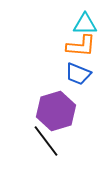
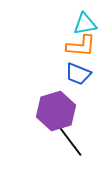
cyan triangle: rotated 10 degrees counterclockwise
black line: moved 24 px right
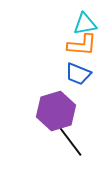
orange L-shape: moved 1 px right, 1 px up
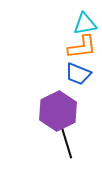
orange L-shape: moved 2 px down; rotated 12 degrees counterclockwise
purple hexagon: moved 2 px right; rotated 9 degrees counterclockwise
black line: moved 4 px left; rotated 20 degrees clockwise
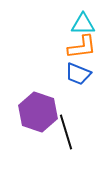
cyan triangle: moved 2 px left; rotated 10 degrees clockwise
purple hexagon: moved 20 px left, 1 px down; rotated 15 degrees counterclockwise
black line: moved 9 px up
